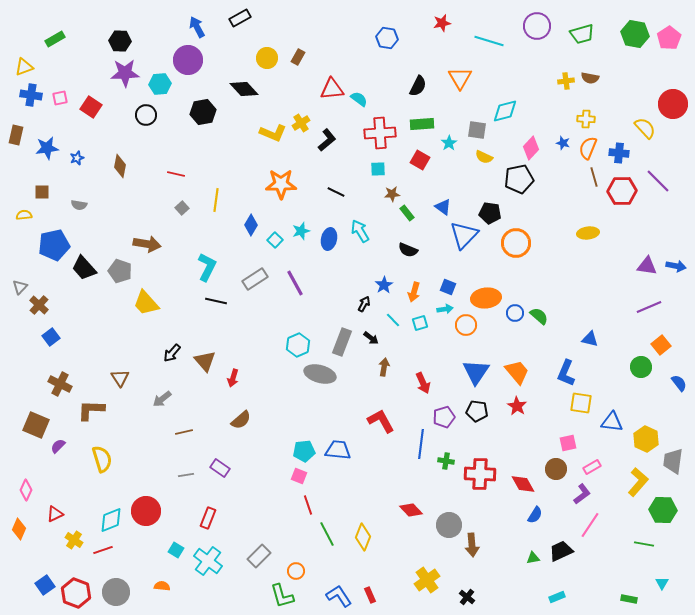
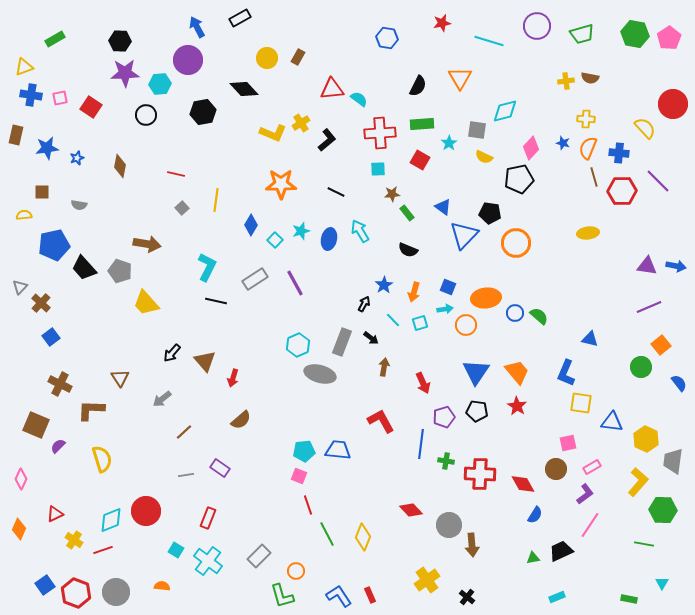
brown cross at (39, 305): moved 2 px right, 2 px up
brown line at (184, 432): rotated 30 degrees counterclockwise
pink diamond at (26, 490): moved 5 px left, 11 px up
purple L-shape at (582, 494): moved 3 px right
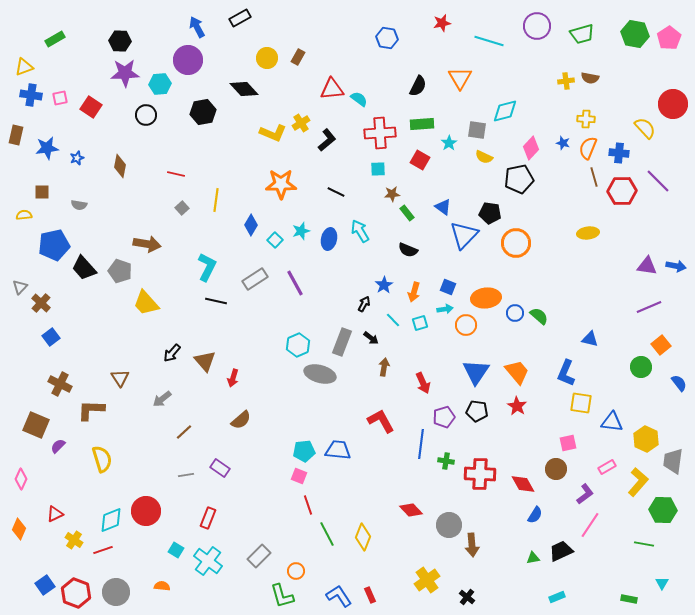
pink rectangle at (592, 467): moved 15 px right
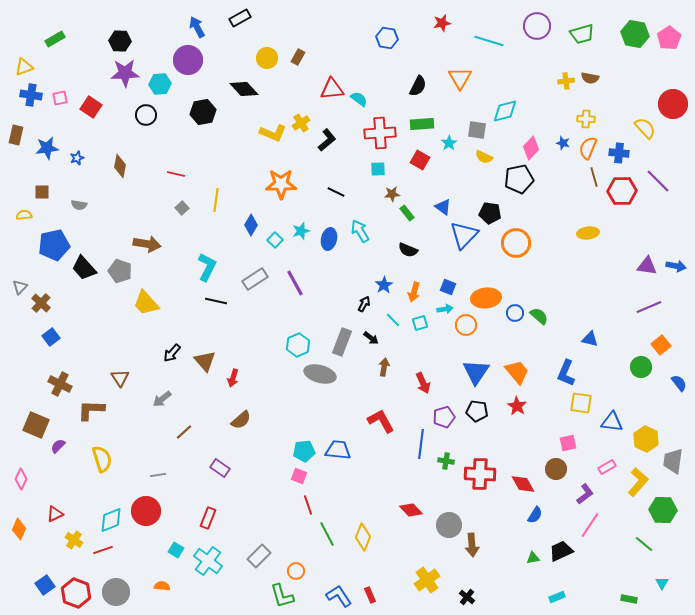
gray line at (186, 475): moved 28 px left
green line at (644, 544): rotated 30 degrees clockwise
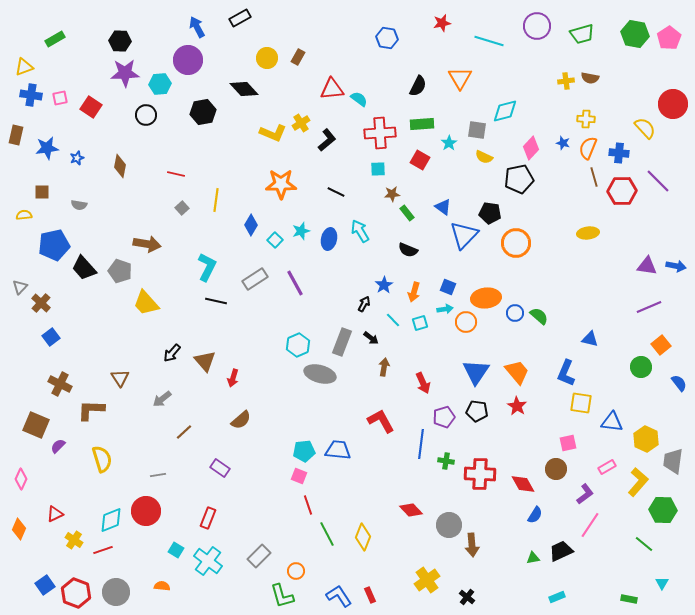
orange circle at (466, 325): moved 3 px up
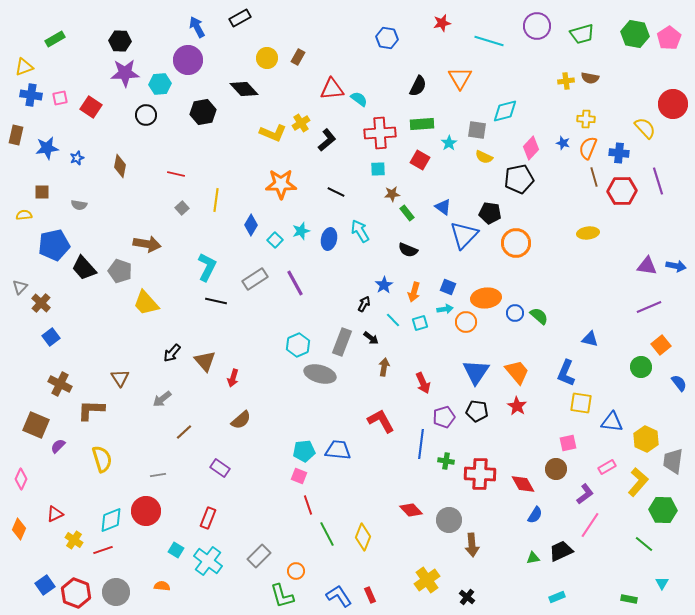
purple line at (658, 181): rotated 28 degrees clockwise
gray circle at (449, 525): moved 5 px up
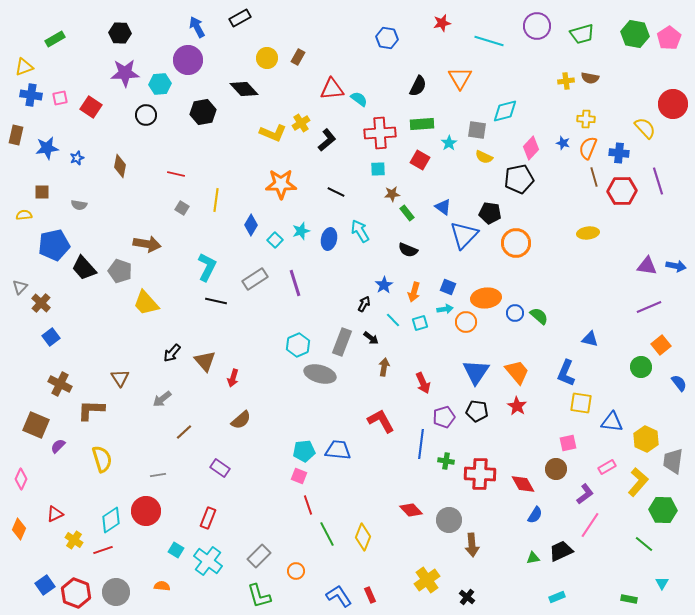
black hexagon at (120, 41): moved 8 px up
gray square at (182, 208): rotated 16 degrees counterclockwise
purple line at (295, 283): rotated 12 degrees clockwise
cyan diamond at (111, 520): rotated 12 degrees counterclockwise
green L-shape at (282, 596): moved 23 px left
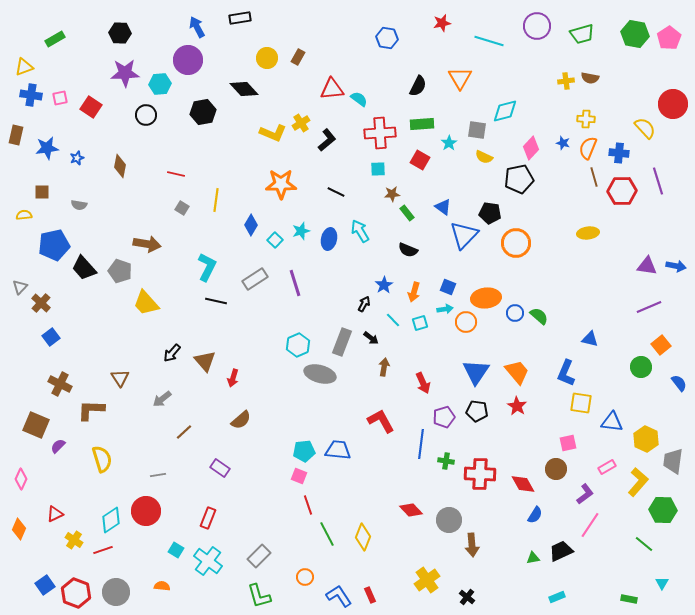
black rectangle at (240, 18): rotated 20 degrees clockwise
orange circle at (296, 571): moved 9 px right, 6 px down
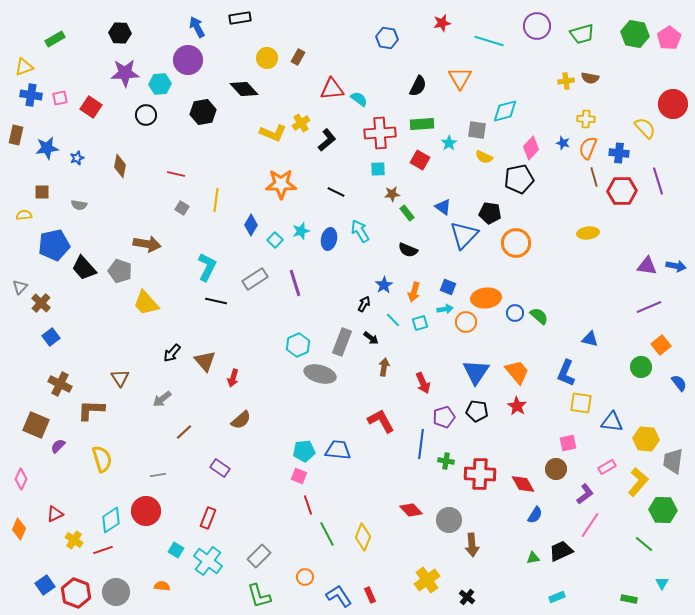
yellow hexagon at (646, 439): rotated 20 degrees counterclockwise
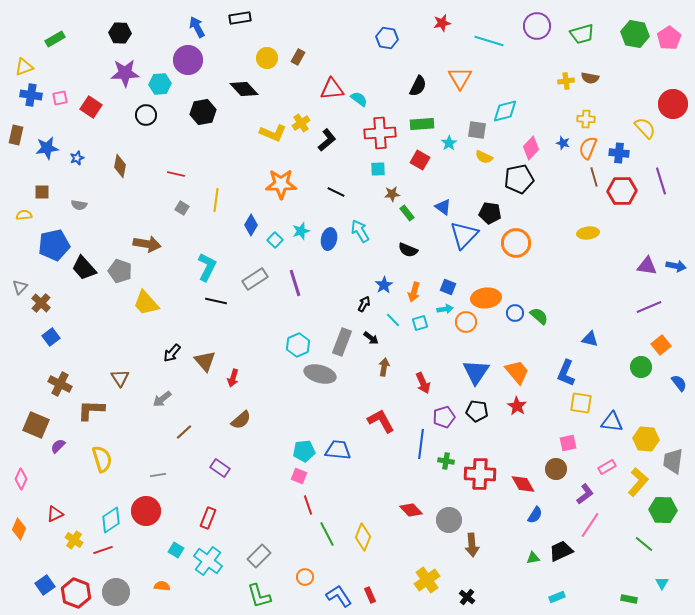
purple line at (658, 181): moved 3 px right
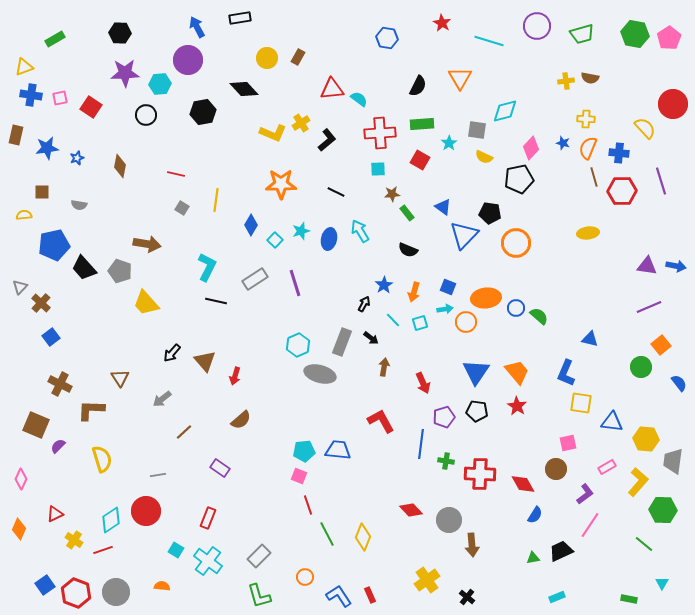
red star at (442, 23): rotated 30 degrees counterclockwise
blue circle at (515, 313): moved 1 px right, 5 px up
red arrow at (233, 378): moved 2 px right, 2 px up
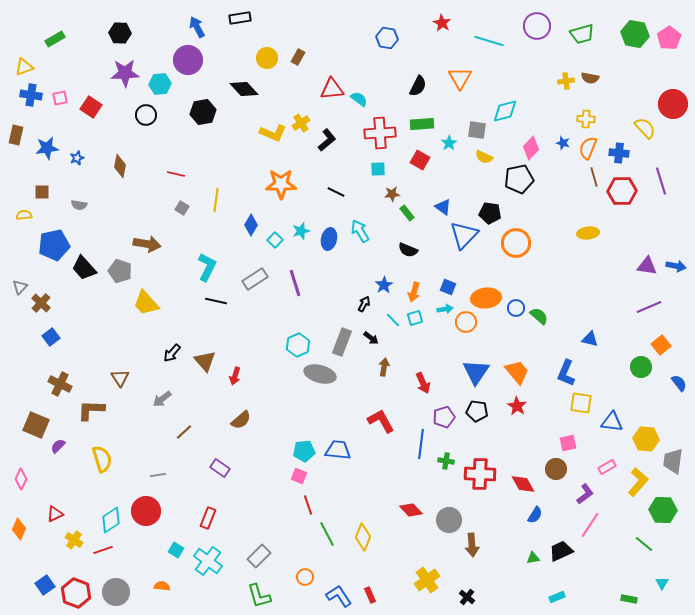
cyan square at (420, 323): moved 5 px left, 5 px up
